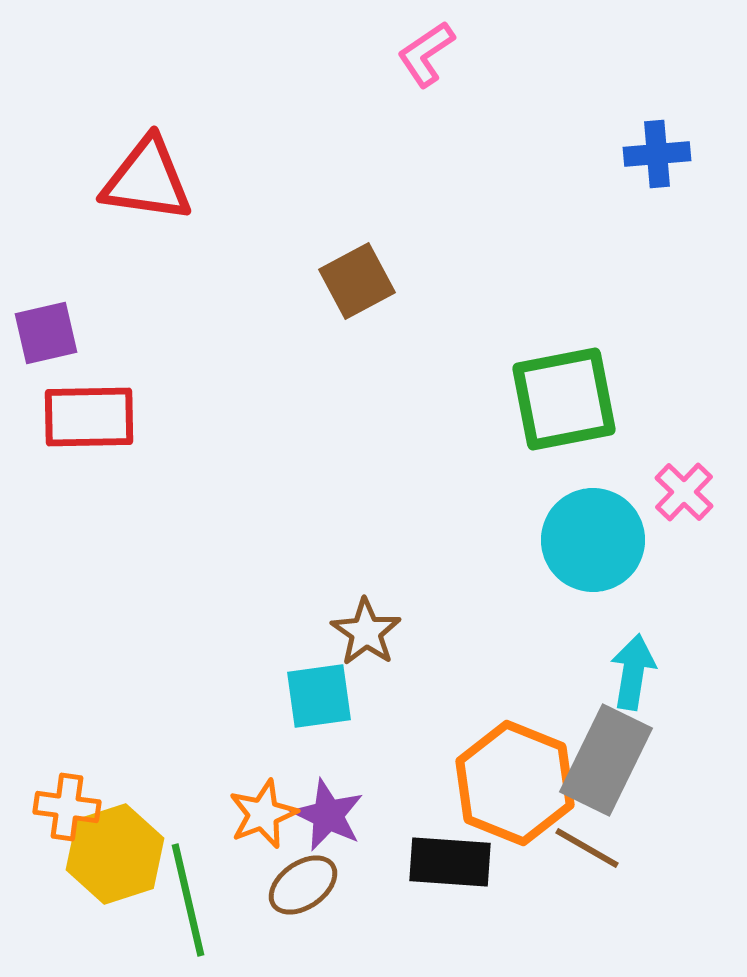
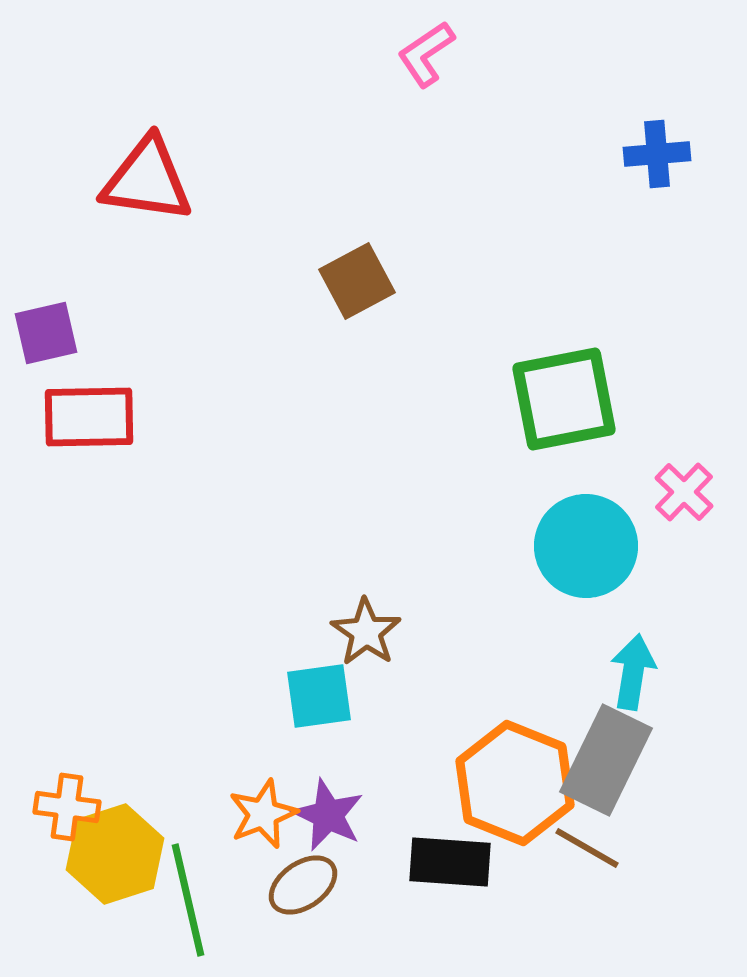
cyan circle: moved 7 px left, 6 px down
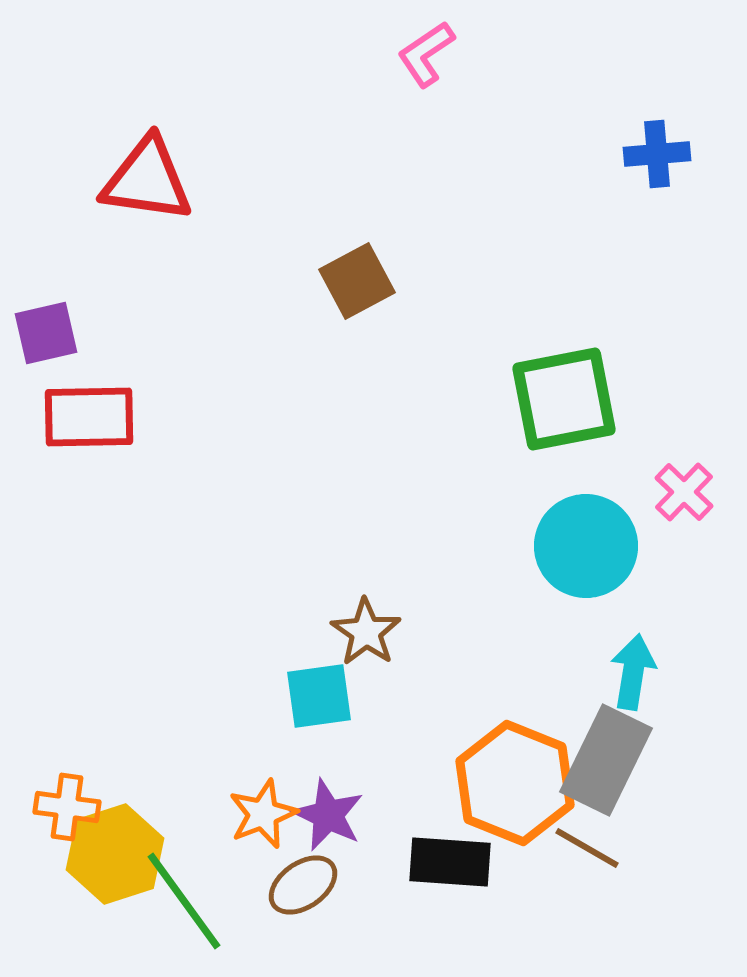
green line: moved 4 px left, 1 px down; rotated 23 degrees counterclockwise
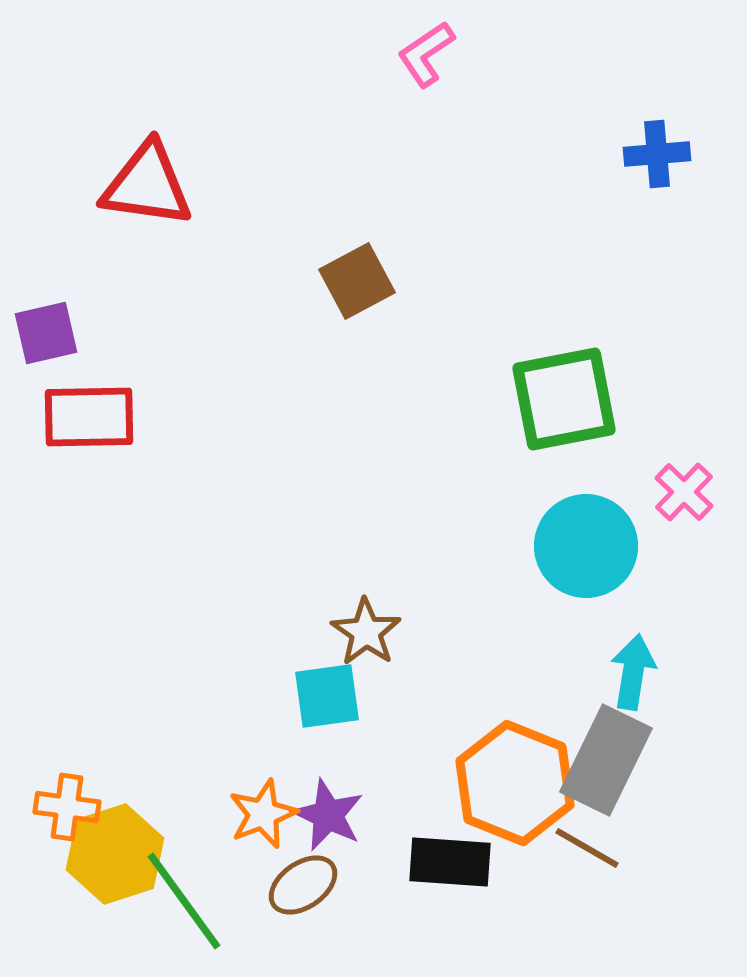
red triangle: moved 5 px down
cyan square: moved 8 px right
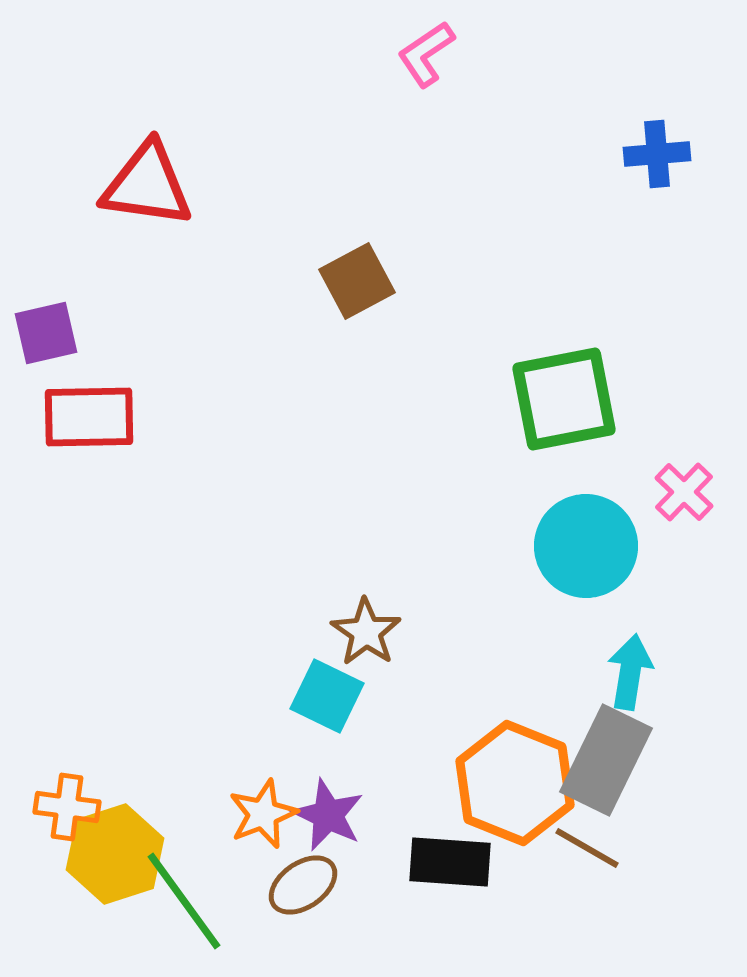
cyan arrow: moved 3 px left
cyan square: rotated 34 degrees clockwise
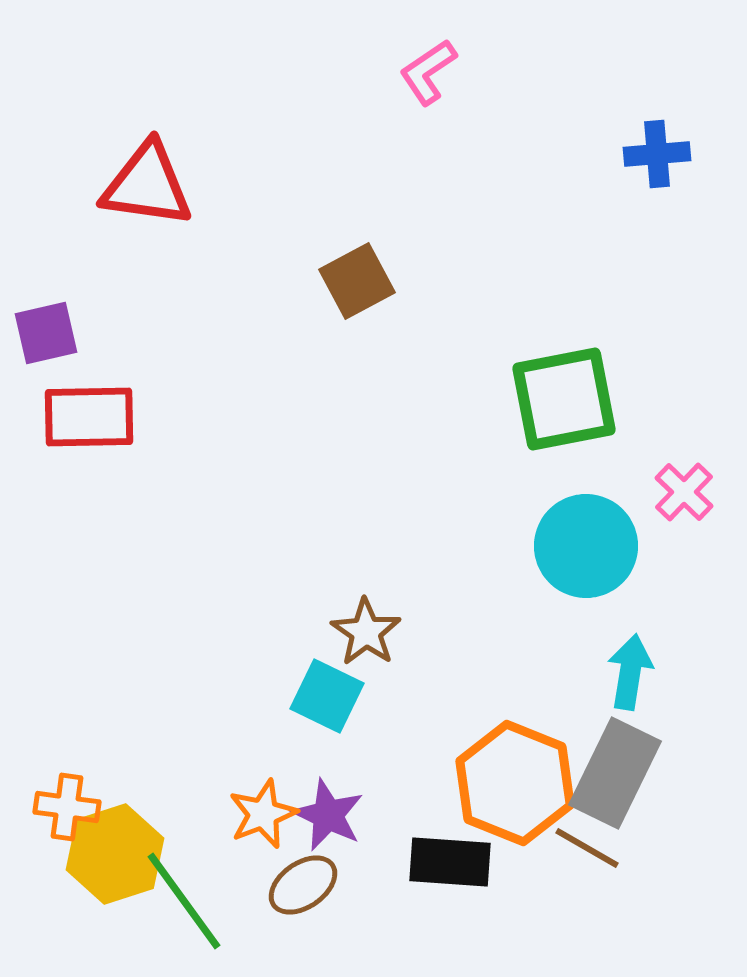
pink L-shape: moved 2 px right, 18 px down
gray rectangle: moved 9 px right, 13 px down
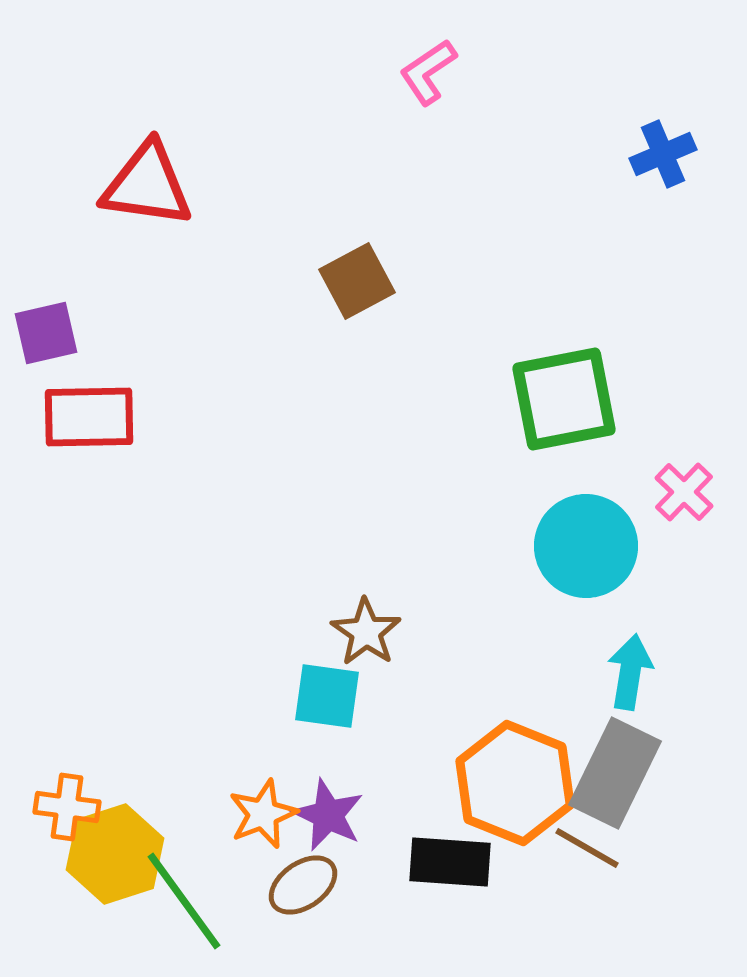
blue cross: moved 6 px right; rotated 18 degrees counterclockwise
cyan square: rotated 18 degrees counterclockwise
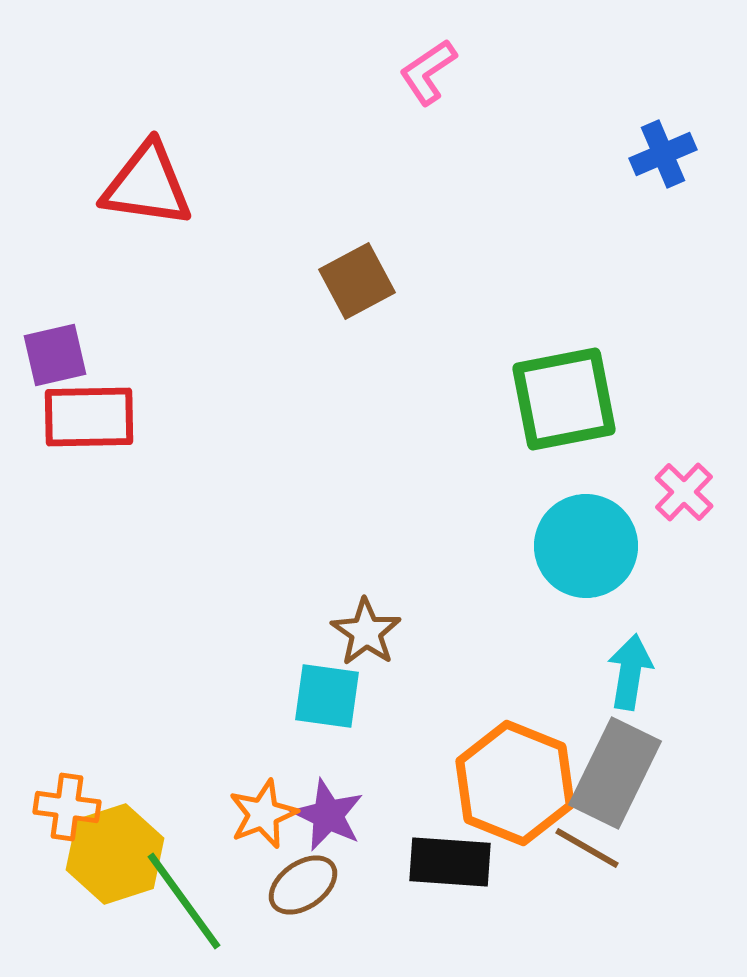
purple square: moved 9 px right, 22 px down
